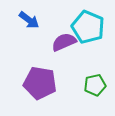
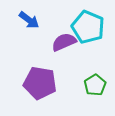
green pentagon: rotated 20 degrees counterclockwise
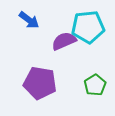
cyan pentagon: rotated 28 degrees counterclockwise
purple semicircle: moved 1 px up
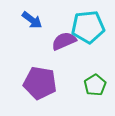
blue arrow: moved 3 px right
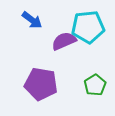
purple pentagon: moved 1 px right, 1 px down
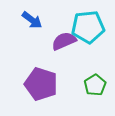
purple pentagon: rotated 8 degrees clockwise
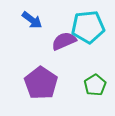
purple pentagon: moved 1 px up; rotated 16 degrees clockwise
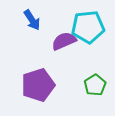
blue arrow: rotated 20 degrees clockwise
purple pentagon: moved 3 px left, 2 px down; rotated 20 degrees clockwise
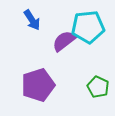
purple semicircle: rotated 15 degrees counterclockwise
green pentagon: moved 3 px right, 2 px down; rotated 15 degrees counterclockwise
